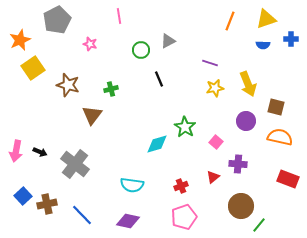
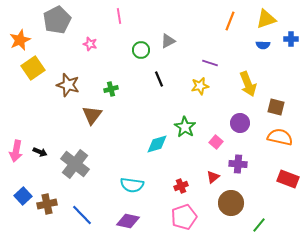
yellow star: moved 15 px left, 2 px up
purple circle: moved 6 px left, 2 px down
brown circle: moved 10 px left, 3 px up
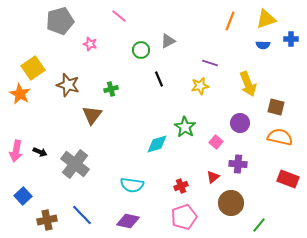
pink line: rotated 42 degrees counterclockwise
gray pentagon: moved 3 px right, 1 px down; rotated 12 degrees clockwise
orange star: moved 54 px down; rotated 20 degrees counterclockwise
brown cross: moved 16 px down
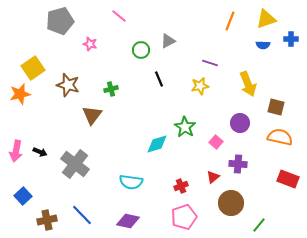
orange star: rotated 30 degrees clockwise
cyan semicircle: moved 1 px left, 3 px up
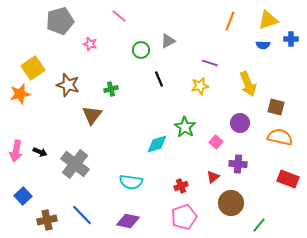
yellow triangle: moved 2 px right, 1 px down
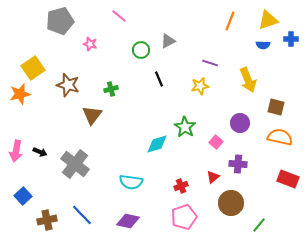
yellow arrow: moved 4 px up
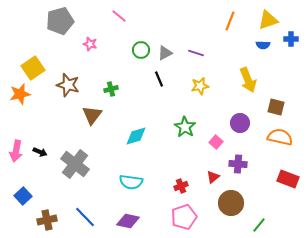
gray triangle: moved 3 px left, 12 px down
purple line: moved 14 px left, 10 px up
cyan diamond: moved 21 px left, 8 px up
blue line: moved 3 px right, 2 px down
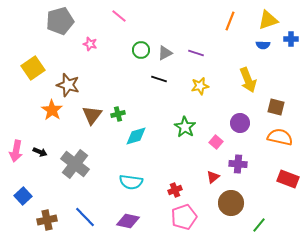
black line: rotated 49 degrees counterclockwise
green cross: moved 7 px right, 25 px down
orange star: moved 32 px right, 16 px down; rotated 25 degrees counterclockwise
red cross: moved 6 px left, 4 px down
